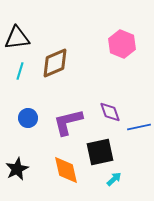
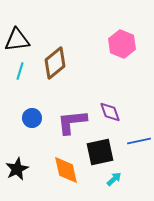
black triangle: moved 2 px down
brown diamond: rotated 16 degrees counterclockwise
blue circle: moved 4 px right
purple L-shape: moved 4 px right; rotated 8 degrees clockwise
blue line: moved 14 px down
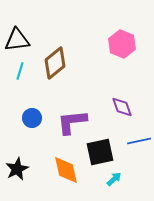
purple diamond: moved 12 px right, 5 px up
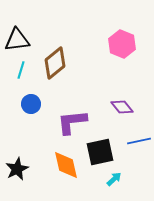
cyan line: moved 1 px right, 1 px up
purple diamond: rotated 20 degrees counterclockwise
blue circle: moved 1 px left, 14 px up
orange diamond: moved 5 px up
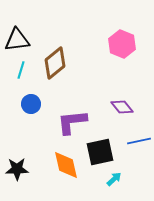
black star: rotated 25 degrees clockwise
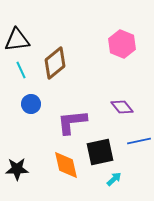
cyan line: rotated 42 degrees counterclockwise
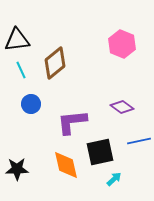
purple diamond: rotated 15 degrees counterclockwise
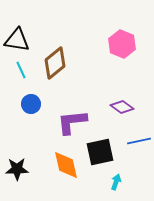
black triangle: rotated 16 degrees clockwise
cyan arrow: moved 2 px right, 3 px down; rotated 28 degrees counterclockwise
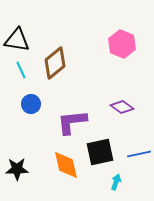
blue line: moved 13 px down
